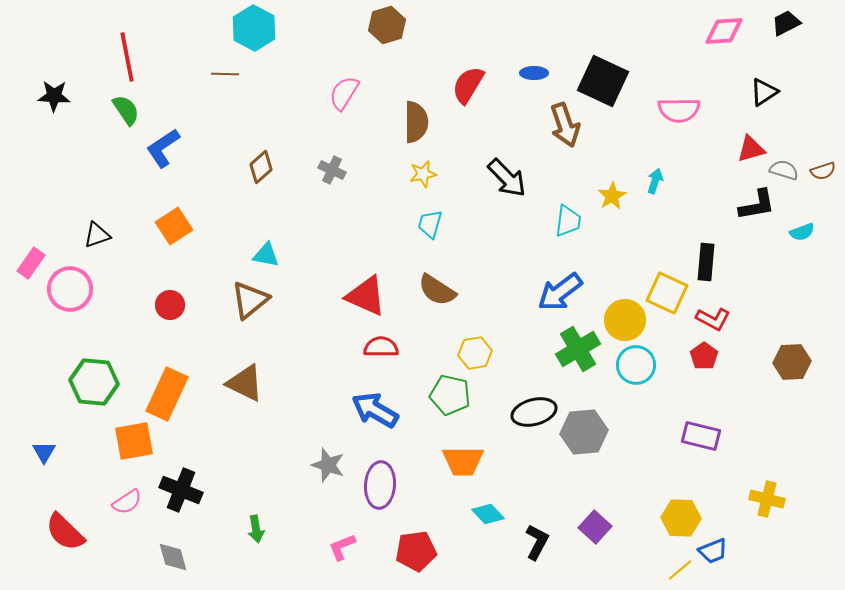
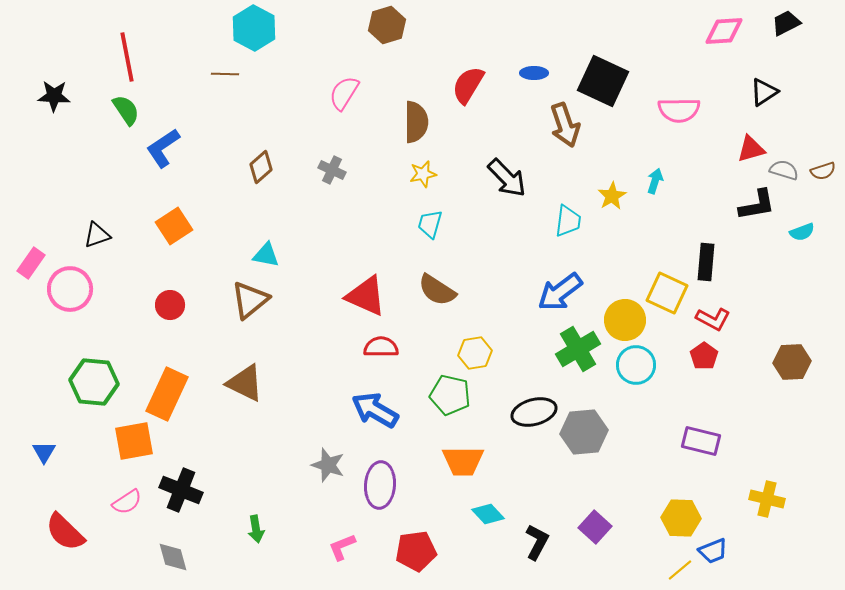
purple rectangle at (701, 436): moved 5 px down
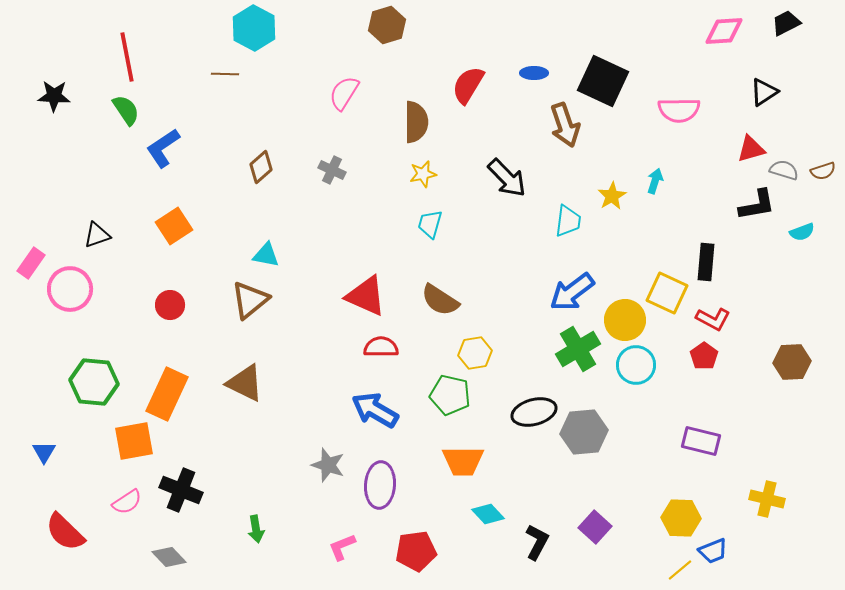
brown semicircle at (437, 290): moved 3 px right, 10 px down
blue arrow at (560, 292): moved 12 px right
gray diamond at (173, 557): moved 4 px left; rotated 28 degrees counterclockwise
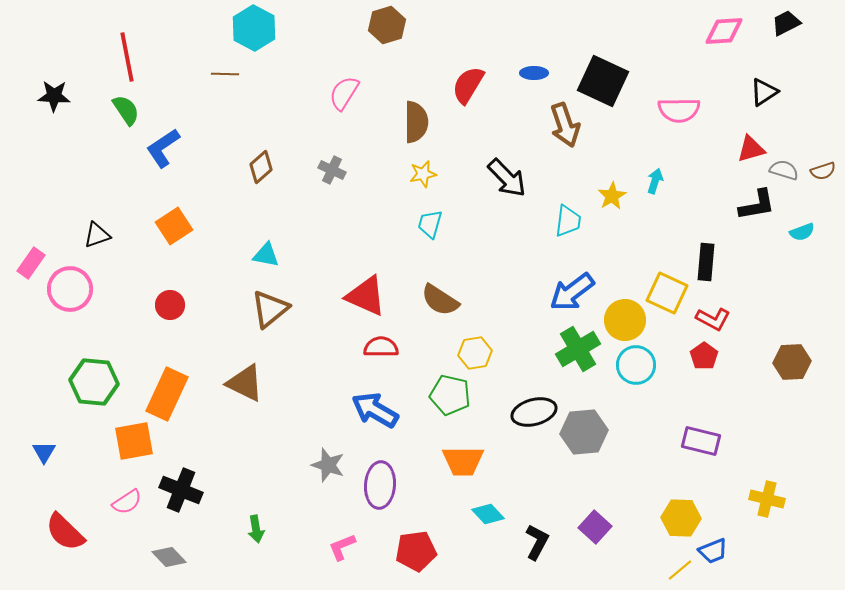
brown triangle at (250, 300): moved 20 px right, 9 px down
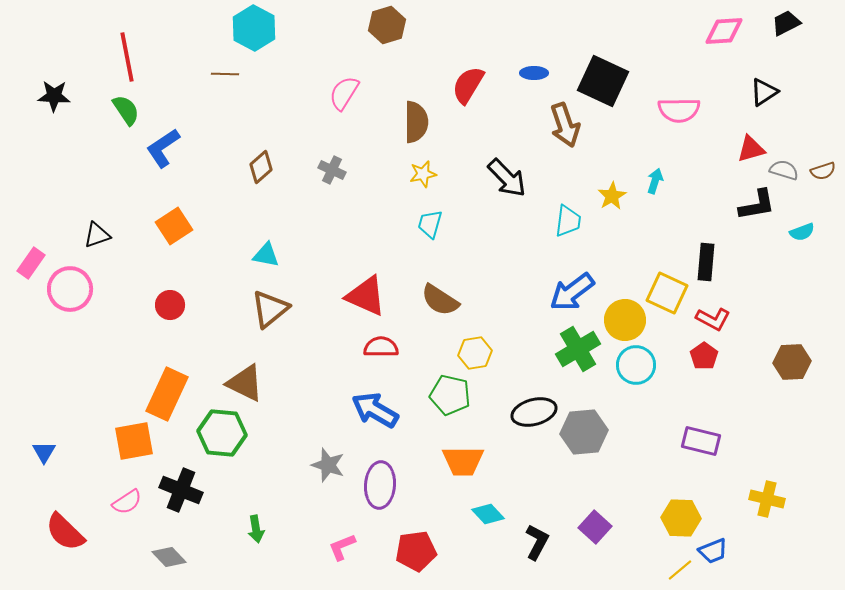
green hexagon at (94, 382): moved 128 px right, 51 px down
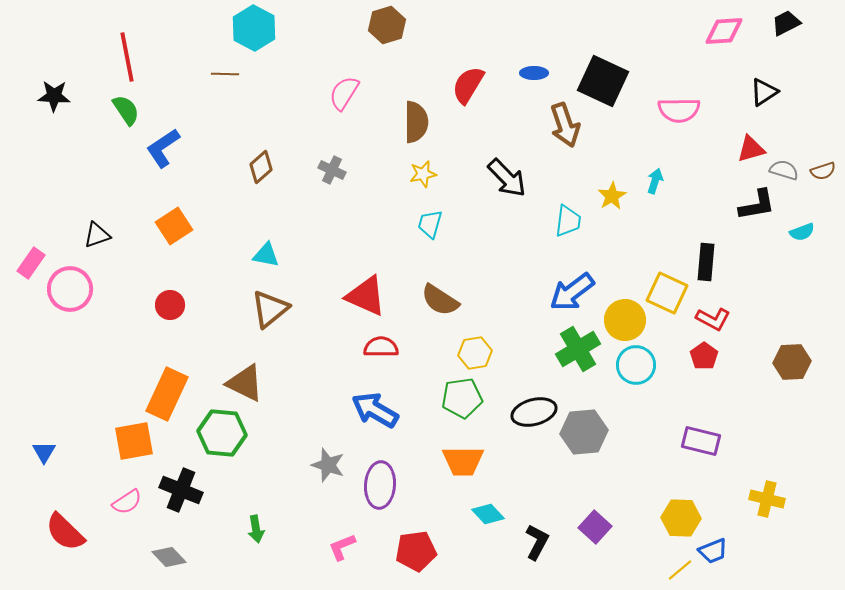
green pentagon at (450, 395): moved 12 px right, 3 px down; rotated 21 degrees counterclockwise
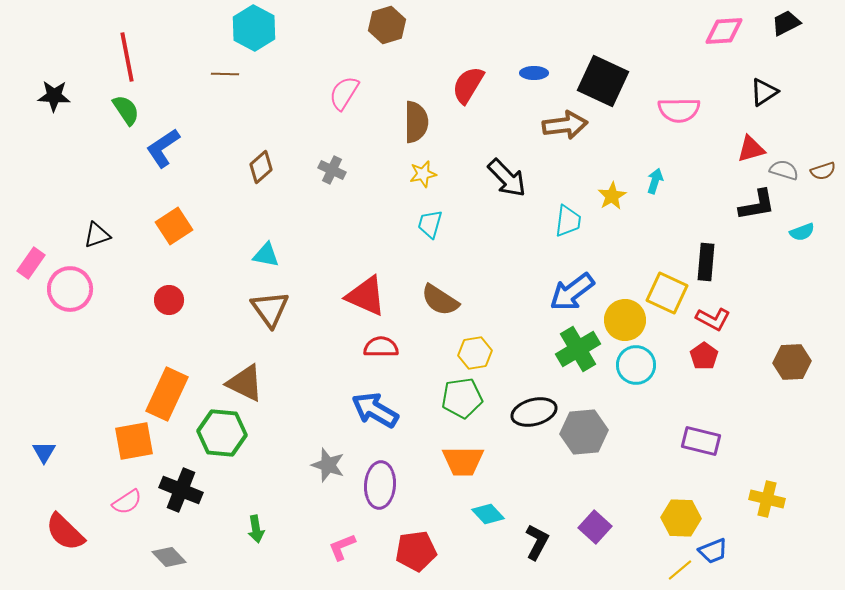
brown arrow at (565, 125): rotated 78 degrees counterclockwise
red circle at (170, 305): moved 1 px left, 5 px up
brown triangle at (270, 309): rotated 27 degrees counterclockwise
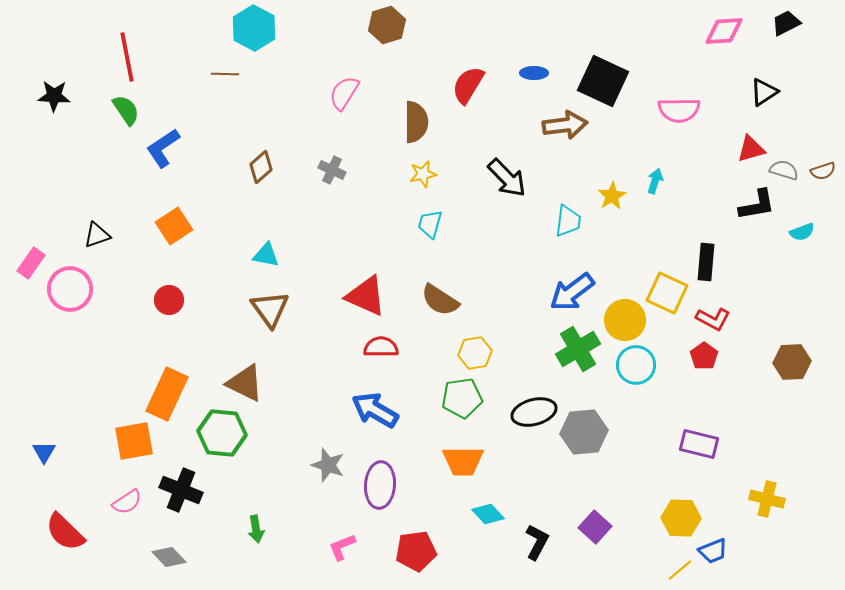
purple rectangle at (701, 441): moved 2 px left, 3 px down
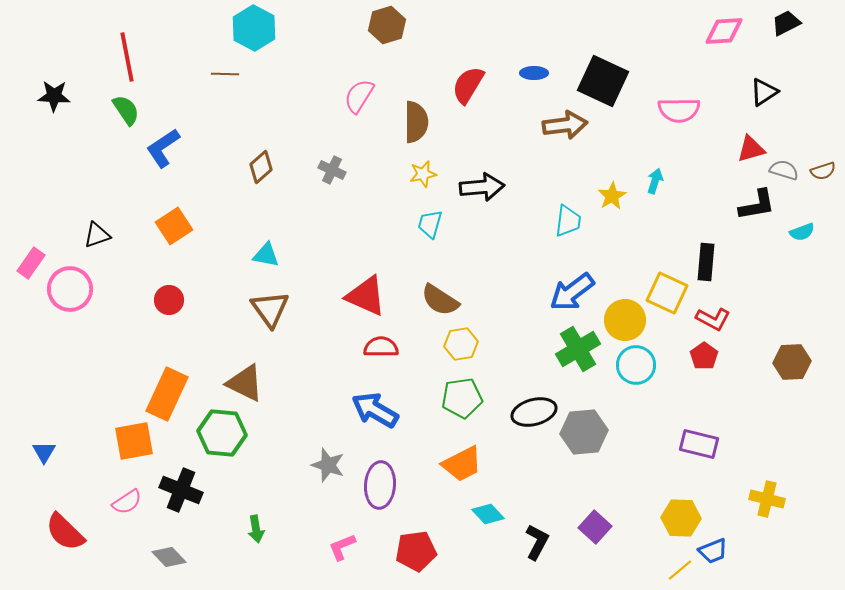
pink semicircle at (344, 93): moved 15 px right, 3 px down
black arrow at (507, 178): moved 25 px left, 9 px down; rotated 51 degrees counterclockwise
yellow hexagon at (475, 353): moved 14 px left, 9 px up
orange trapezoid at (463, 461): moved 1 px left, 3 px down; rotated 27 degrees counterclockwise
